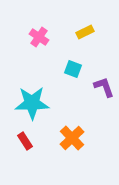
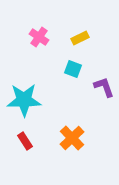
yellow rectangle: moved 5 px left, 6 px down
cyan star: moved 8 px left, 3 px up
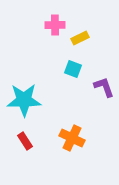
pink cross: moved 16 px right, 12 px up; rotated 36 degrees counterclockwise
orange cross: rotated 20 degrees counterclockwise
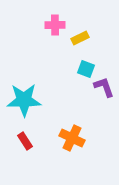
cyan square: moved 13 px right
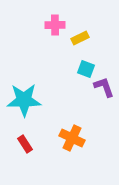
red rectangle: moved 3 px down
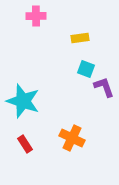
pink cross: moved 19 px left, 9 px up
yellow rectangle: rotated 18 degrees clockwise
cyan star: moved 1 px left, 1 px down; rotated 20 degrees clockwise
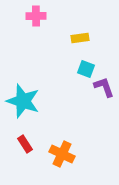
orange cross: moved 10 px left, 16 px down
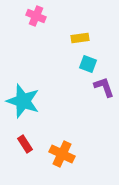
pink cross: rotated 24 degrees clockwise
cyan square: moved 2 px right, 5 px up
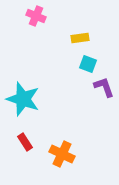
cyan star: moved 2 px up
red rectangle: moved 2 px up
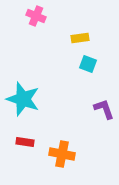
purple L-shape: moved 22 px down
red rectangle: rotated 48 degrees counterclockwise
orange cross: rotated 15 degrees counterclockwise
